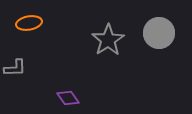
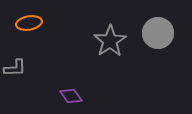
gray circle: moved 1 px left
gray star: moved 2 px right, 1 px down
purple diamond: moved 3 px right, 2 px up
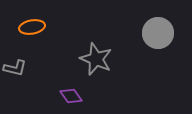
orange ellipse: moved 3 px right, 4 px down
gray star: moved 14 px left, 18 px down; rotated 16 degrees counterclockwise
gray L-shape: rotated 15 degrees clockwise
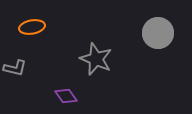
purple diamond: moved 5 px left
